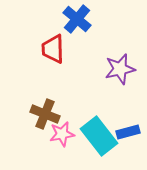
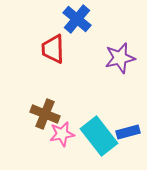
purple star: moved 11 px up
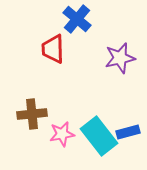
brown cross: moved 13 px left; rotated 28 degrees counterclockwise
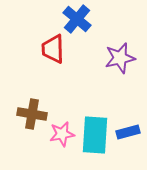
brown cross: rotated 16 degrees clockwise
cyan rectangle: moved 4 px left, 1 px up; rotated 42 degrees clockwise
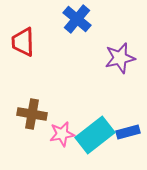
red trapezoid: moved 30 px left, 7 px up
cyan rectangle: rotated 48 degrees clockwise
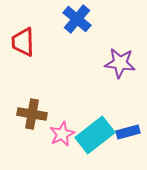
purple star: moved 5 px down; rotated 20 degrees clockwise
pink star: rotated 15 degrees counterclockwise
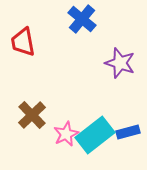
blue cross: moved 5 px right
red trapezoid: rotated 8 degrees counterclockwise
purple star: rotated 12 degrees clockwise
brown cross: moved 1 px down; rotated 36 degrees clockwise
pink star: moved 4 px right
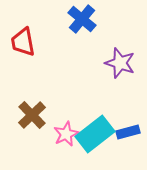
cyan rectangle: moved 1 px up
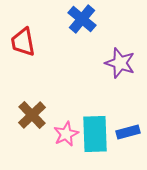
cyan rectangle: rotated 54 degrees counterclockwise
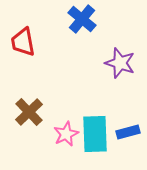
brown cross: moved 3 px left, 3 px up
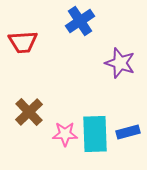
blue cross: moved 2 px left, 2 px down; rotated 16 degrees clockwise
red trapezoid: rotated 84 degrees counterclockwise
pink star: moved 1 px left; rotated 25 degrees clockwise
